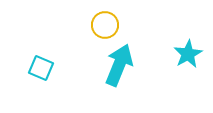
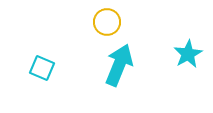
yellow circle: moved 2 px right, 3 px up
cyan square: moved 1 px right
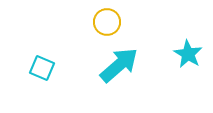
cyan star: rotated 12 degrees counterclockwise
cyan arrow: rotated 27 degrees clockwise
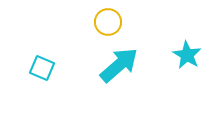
yellow circle: moved 1 px right
cyan star: moved 1 px left, 1 px down
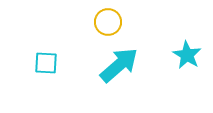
cyan square: moved 4 px right, 5 px up; rotated 20 degrees counterclockwise
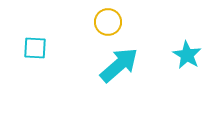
cyan square: moved 11 px left, 15 px up
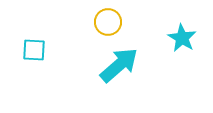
cyan square: moved 1 px left, 2 px down
cyan star: moved 5 px left, 17 px up
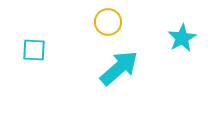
cyan star: rotated 12 degrees clockwise
cyan arrow: moved 3 px down
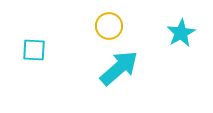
yellow circle: moved 1 px right, 4 px down
cyan star: moved 1 px left, 5 px up
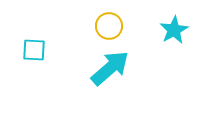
cyan star: moved 7 px left, 3 px up
cyan arrow: moved 9 px left
